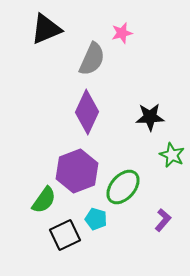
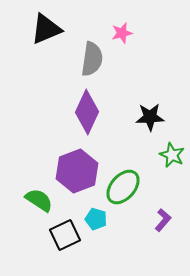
gray semicircle: rotated 16 degrees counterclockwise
green semicircle: moved 5 px left; rotated 92 degrees counterclockwise
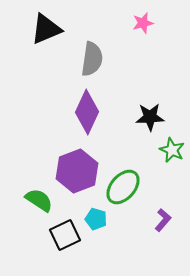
pink star: moved 21 px right, 10 px up
green star: moved 5 px up
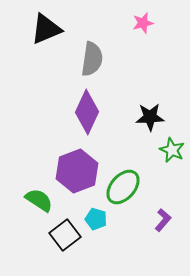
black square: rotated 12 degrees counterclockwise
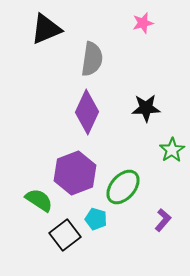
black star: moved 4 px left, 9 px up
green star: rotated 15 degrees clockwise
purple hexagon: moved 2 px left, 2 px down
